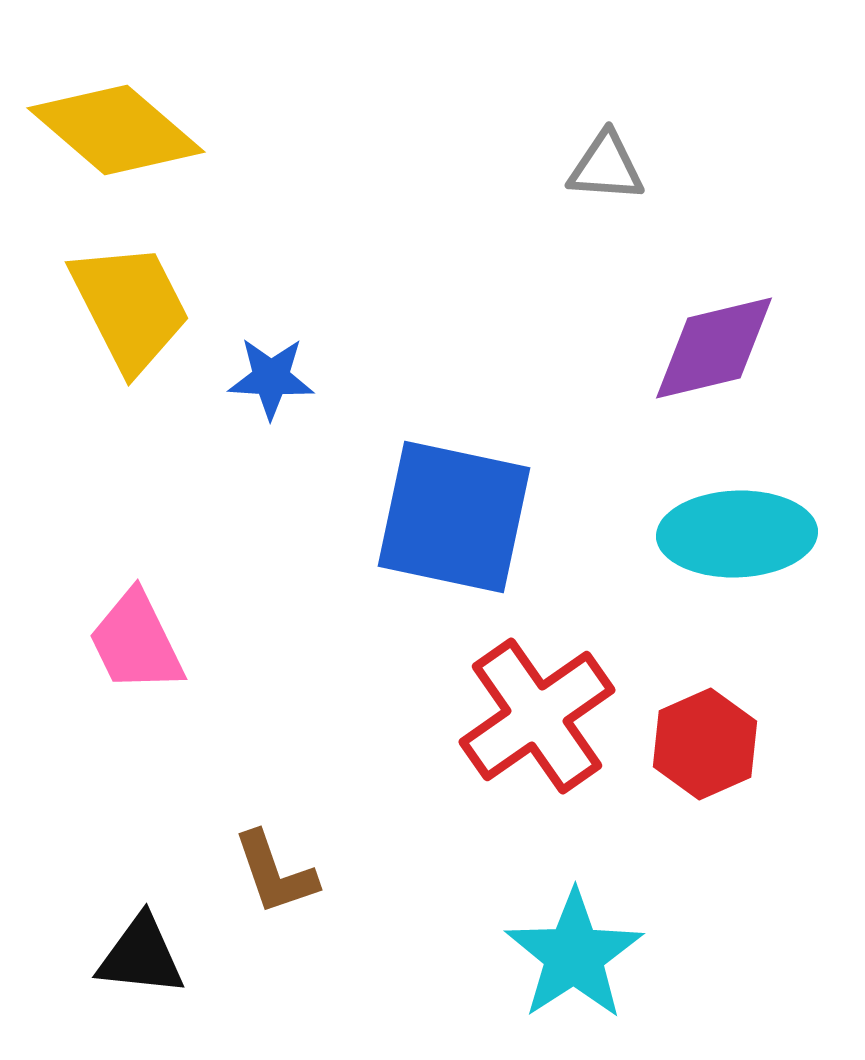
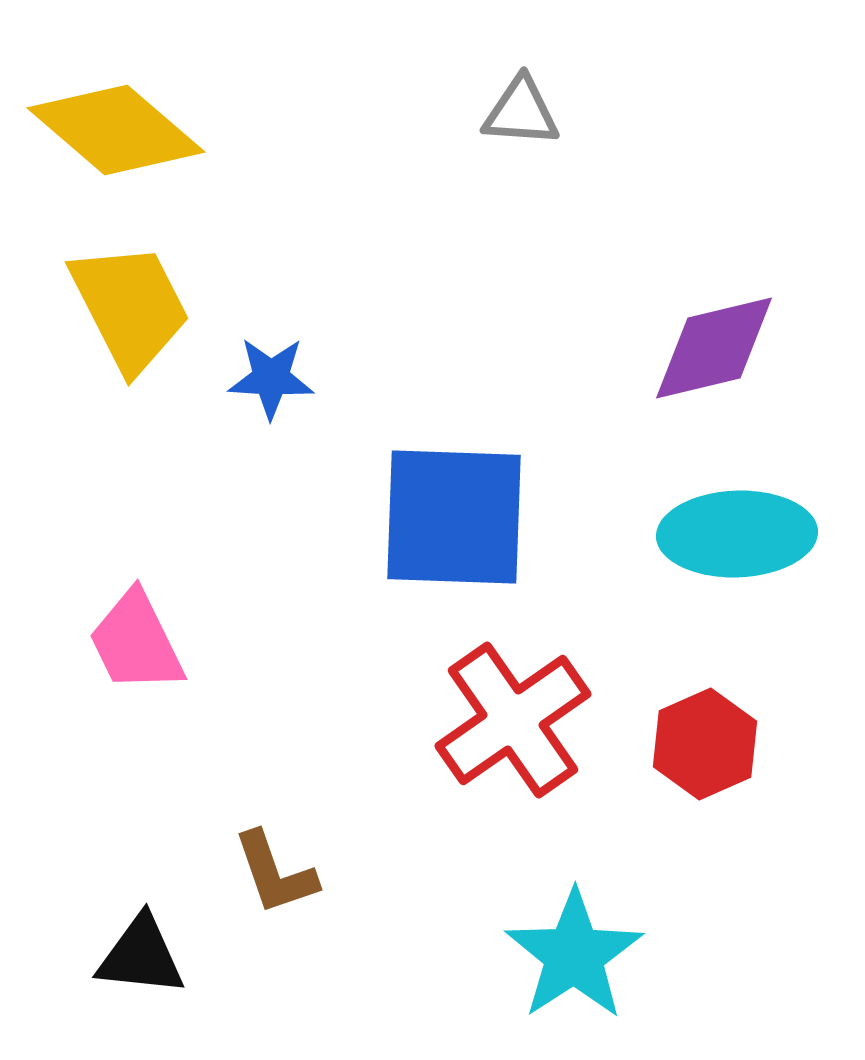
gray triangle: moved 85 px left, 55 px up
blue square: rotated 10 degrees counterclockwise
red cross: moved 24 px left, 4 px down
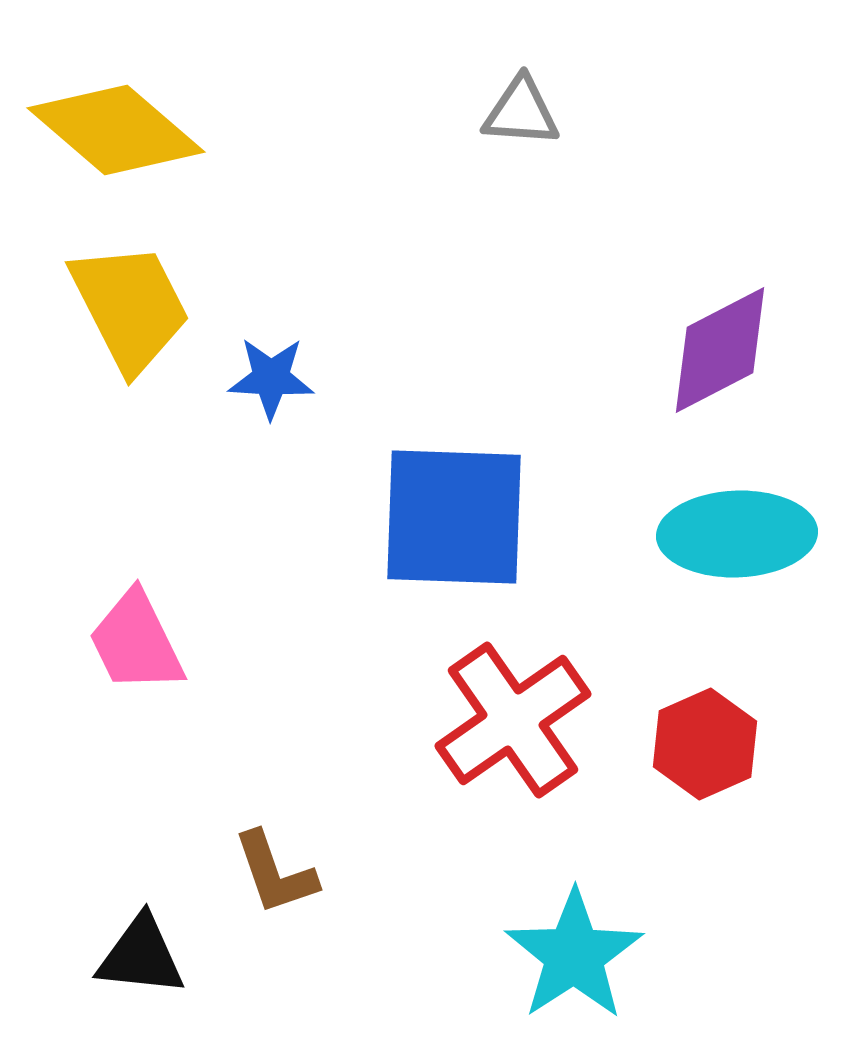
purple diamond: moved 6 px right, 2 px down; rotated 14 degrees counterclockwise
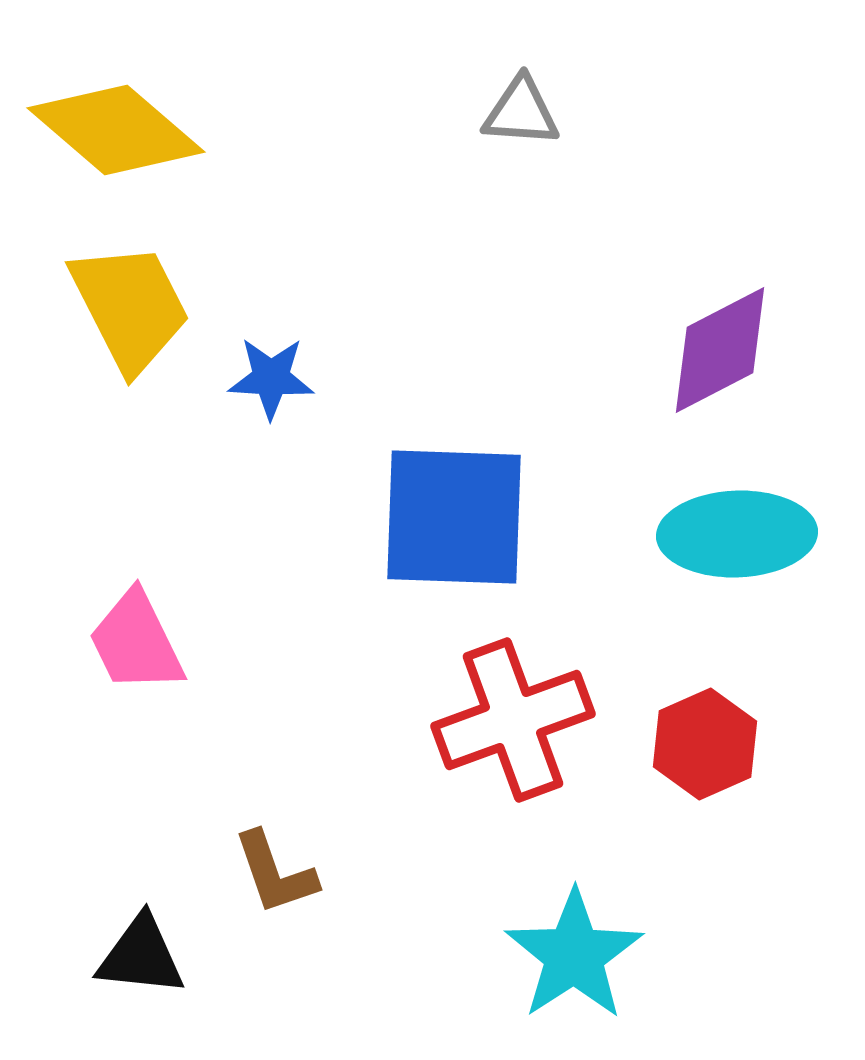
red cross: rotated 15 degrees clockwise
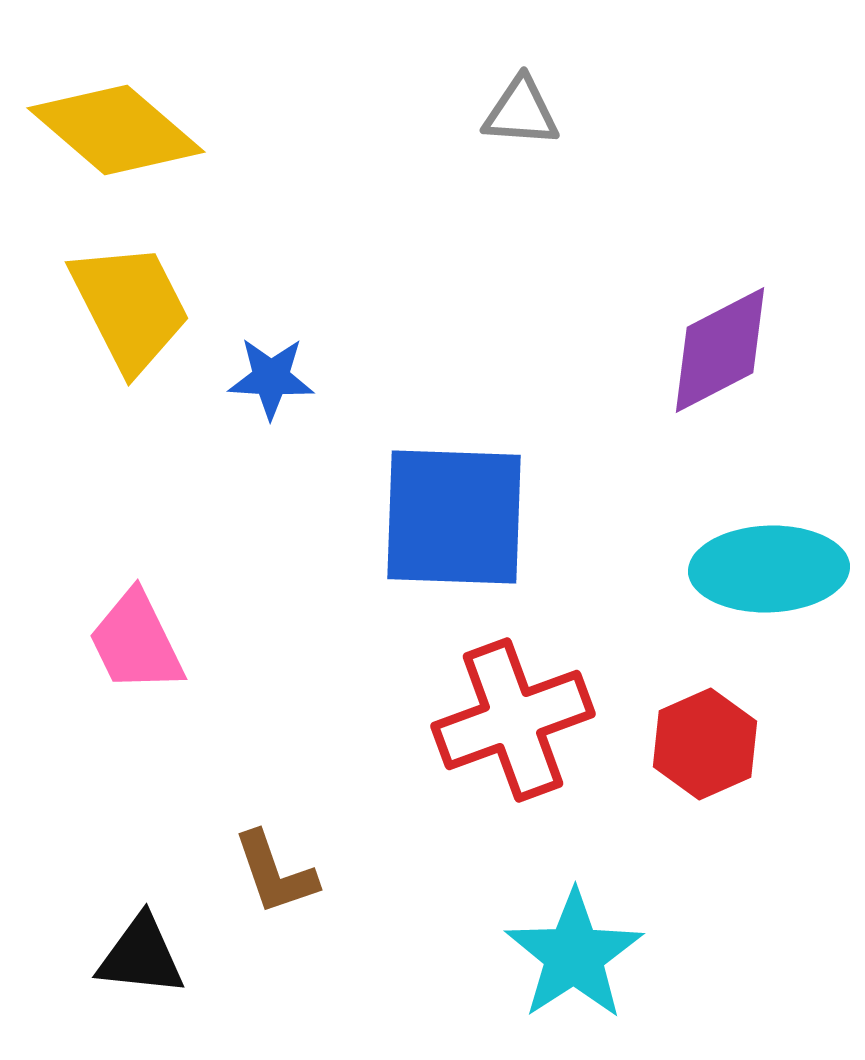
cyan ellipse: moved 32 px right, 35 px down
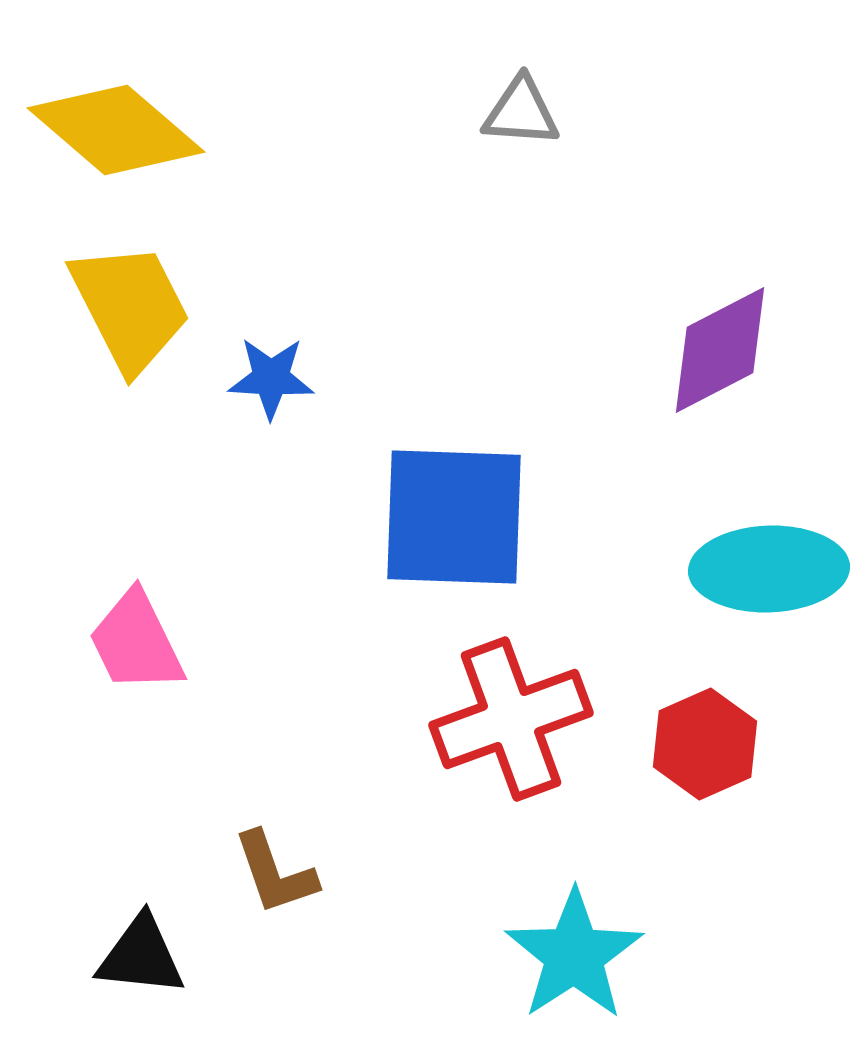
red cross: moved 2 px left, 1 px up
